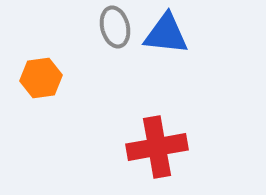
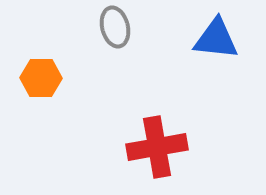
blue triangle: moved 50 px right, 5 px down
orange hexagon: rotated 9 degrees clockwise
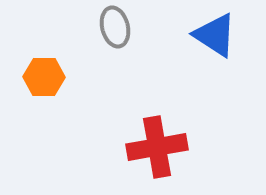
blue triangle: moved 1 px left, 4 px up; rotated 27 degrees clockwise
orange hexagon: moved 3 px right, 1 px up
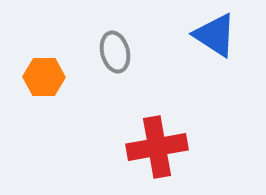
gray ellipse: moved 25 px down
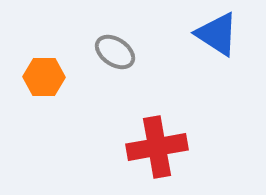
blue triangle: moved 2 px right, 1 px up
gray ellipse: rotated 42 degrees counterclockwise
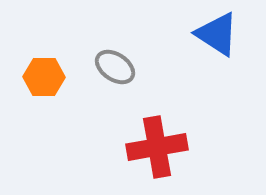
gray ellipse: moved 15 px down
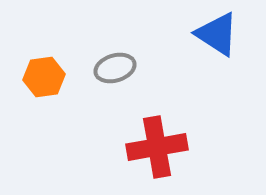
gray ellipse: moved 1 px down; rotated 51 degrees counterclockwise
orange hexagon: rotated 9 degrees counterclockwise
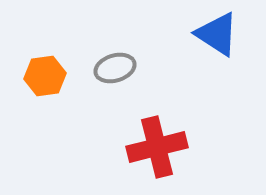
orange hexagon: moved 1 px right, 1 px up
red cross: rotated 4 degrees counterclockwise
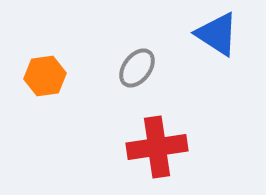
gray ellipse: moved 22 px right; rotated 36 degrees counterclockwise
red cross: rotated 6 degrees clockwise
